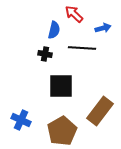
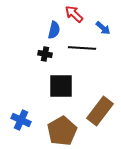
blue arrow: rotated 56 degrees clockwise
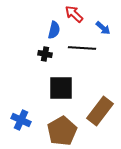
black square: moved 2 px down
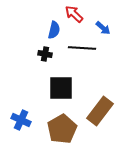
brown pentagon: moved 2 px up
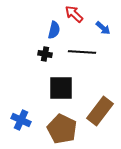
black line: moved 4 px down
brown pentagon: rotated 16 degrees counterclockwise
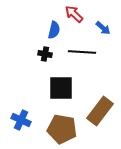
brown pentagon: rotated 16 degrees counterclockwise
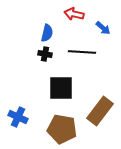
red arrow: rotated 30 degrees counterclockwise
blue semicircle: moved 7 px left, 3 px down
blue cross: moved 3 px left, 3 px up
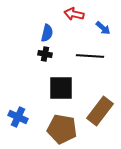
black line: moved 8 px right, 4 px down
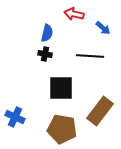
blue cross: moved 3 px left
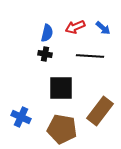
red arrow: moved 1 px right, 13 px down; rotated 36 degrees counterclockwise
blue cross: moved 6 px right
